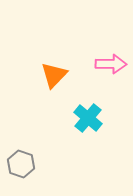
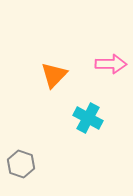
cyan cross: rotated 12 degrees counterclockwise
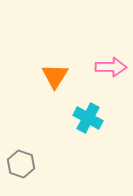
pink arrow: moved 3 px down
orange triangle: moved 1 px right, 1 px down; rotated 12 degrees counterclockwise
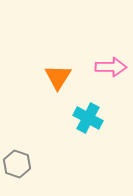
orange triangle: moved 3 px right, 1 px down
gray hexagon: moved 4 px left
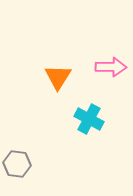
cyan cross: moved 1 px right, 1 px down
gray hexagon: rotated 12 degrees counterclockwise
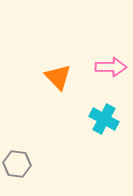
orange triangle: rotated 16 degrees counterclockwise
cyan cross: moved 15 px right
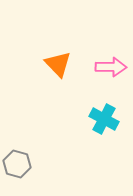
orange triangle: moved 13 px up
gray hexagon: rotated 8 degrees clockwise
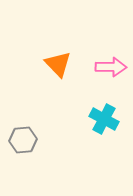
gray hexagon: moved 6 px right, 24 px up; rotated 20 degrees counterclockwise
